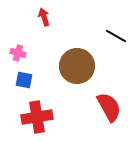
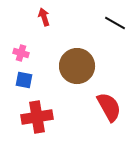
black line: moved 1 px left, 13 px up
pink cross: moved 3 px right
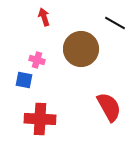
pink cross: moved 16 px right, 7 px down
brown circle: moved 4 px right, 17 px up
red cross: moved 3 px right, 2 px down; rotated 12 degrees clockwise
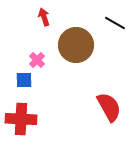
brown circle: moved 5 px left, 4 px up
pink cross: rotated 28 degrees clockwise
blue square: rotated 12 degrees counterclockwise
red cross: moved 19 px left
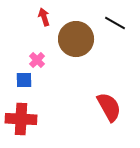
brown circle: moved 6 px up
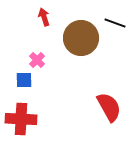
black line: rotated 10 degrees counterclockwise
brown circle: moved 5 px right, 1 px up
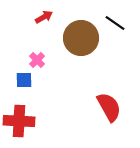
red arrow: rotated 78 degrees clockwise
black line: rotated 15 degrees clockwise
red cross: moved 2 px left, 2 px down
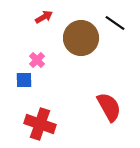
red cross: moved 21 px right, 3 px down; rotated 16 degrees clockwise
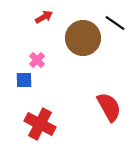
brown circle: moved 2 px right
red cross: rotated 8 degrees clockwise
